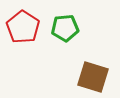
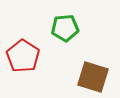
red pentagon: moved 29 px down
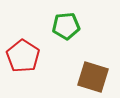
green pentagon: moved 1 px right, 2 px up
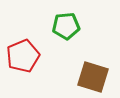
red pentagon: rotated 16 degrees clockwise
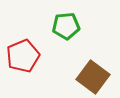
brown square: rotated 20 degrees clockwise
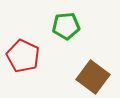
red pentagon: rotated 24 degrees counterclockwise
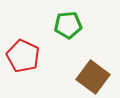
green pentagon: moved 2 px right, 1 px up
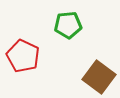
brown square: moved 6 px right
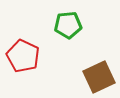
brown square: rotated 28 degrees clockwise
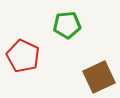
green pentagon: moved 1 px left
